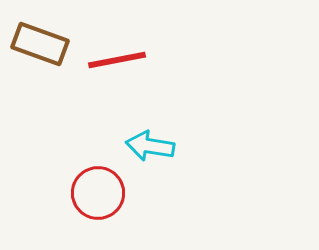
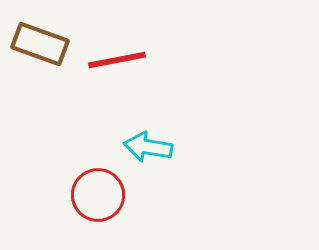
cyan arrow: moved 2 px left, 1 px down
red circle: moved 2 px down
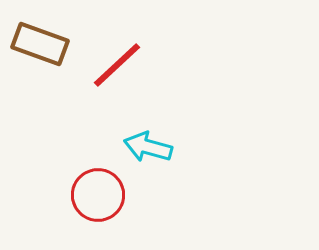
red line: moved 5 px down; rotated 32 degrees counterclockwise
cyan arrow: rotated 6 degrees clockwise
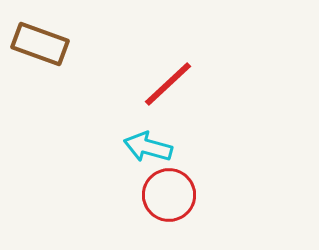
red line: moved 51 px right, 19 px down
red circle: moved 71 px right
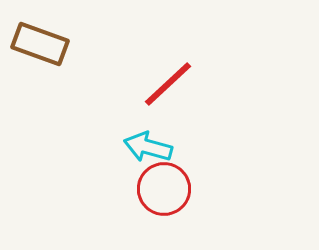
red circle: moved 5 px left, 6 px up
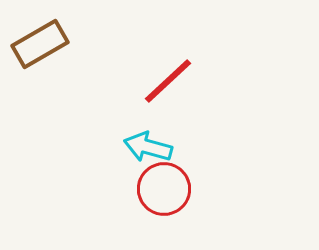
brown rectangle: rotated 50 degrees counterclockwise
red line: moved 3 px up
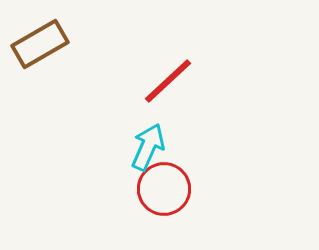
cyan arrow: rotated 99 degrees clockwise
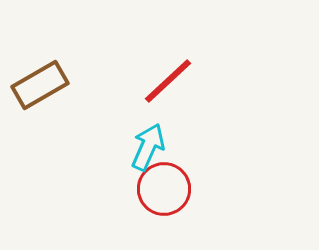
brown rectangle: moved 41 px down
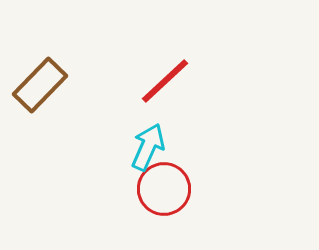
red line: moved 3 px left
brown rectangle: rotated 16 degrees counterclockwise
